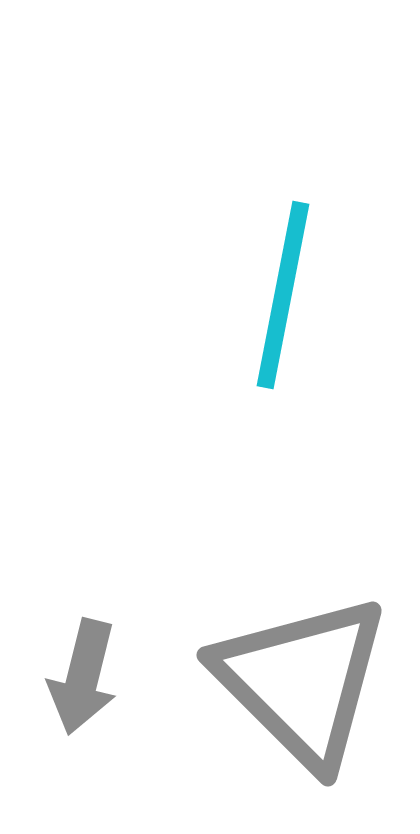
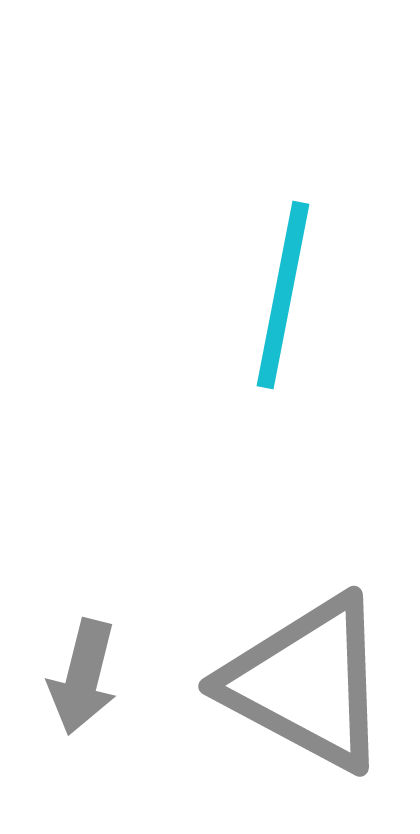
gray triangle: moved 5 px right, 2 px down; rotated 17 degrees counterclockwise
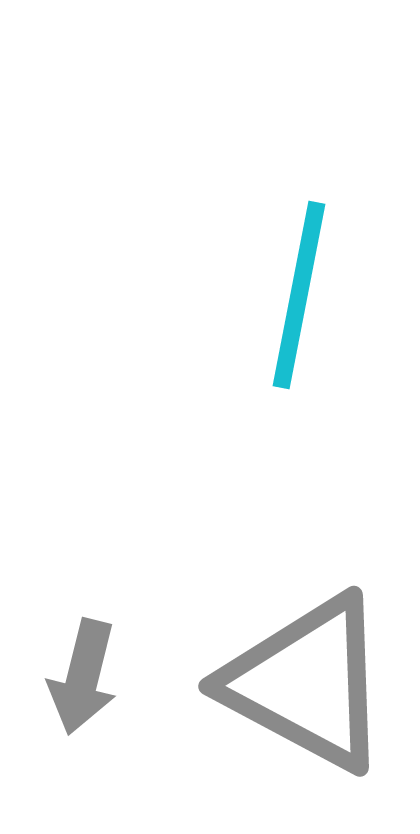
cyan line: moved 16 px right
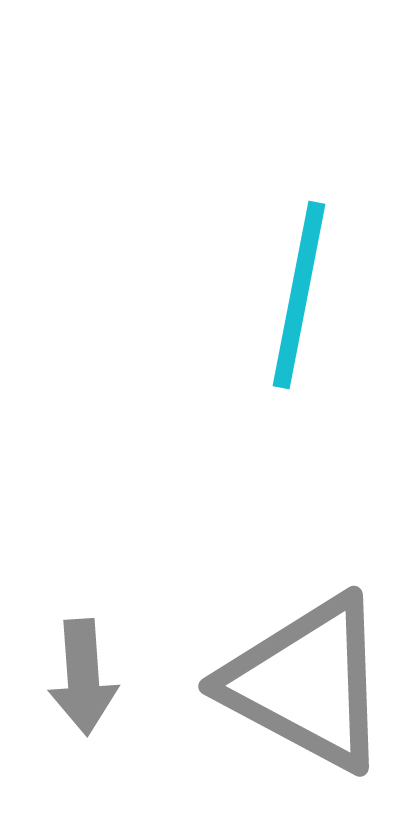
gray arrow: rotated 18 degrees counterclockwise
